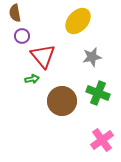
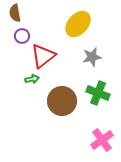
yellow ellipse: moved 3 px down
red triangle: rotated 32 degrees clockwise
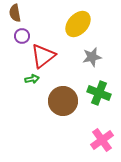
green cross: moved 1 px right
brown circle: moved 1 px right
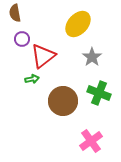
purple circle: moved 3 px down
gray star: rotated 24 degrees counterclockwise
pink cross: moved 11 px left, 1 px down
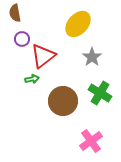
green cross: moved 1 px right; rotated 10 degrees clockwise
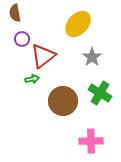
pink cross: rotated 35 degrees clockwise
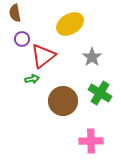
yellow ellipse: moved 8 px left; rotated 16 degrees clockwise
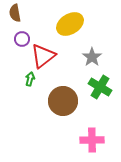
green arrow: moved 2 px left; rotated 64 degrees counterclockwise
green cross: moved 6 px up
pink cross: moved 1 px right, 1 px up
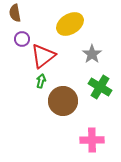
gray star: moved 3 px up
green arrow: moved 11 px right, 2 px down
